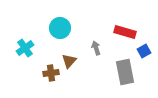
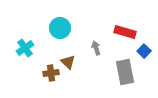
blue square: rotated 16 degrees counterclockwise
brown triangle: moved 1 px left, 1 px down; rotated 28 degrees counterclockwise
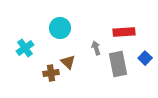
red rectangle: moved 1 px left; rotated 20 degrees counterclockwise
blue square: moved 1 px right, 7 px down
gray rectangle: moved 7 px left, 8 px up
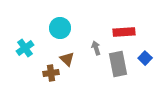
brown triangle: moved 1 px left, 3 px up
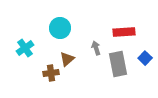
brown triangle: rotated 35 degrees clockwise
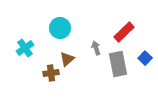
red rectangle: rotated 40 degrees counterclockwise
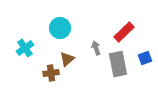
blue square: rotated 24 degrees clockwise
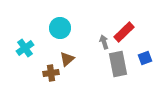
gray arrow: moved 8 px right, 6 px up
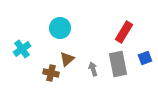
red rectangle: rotated 15 degrees counterclockwise
gray arrow: moved 11 px left, 27 px down
cyan cross: moved 3 px left, 1 px down
brown cross: rotated 21 degrees clockwise
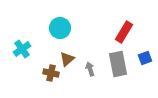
gray arrow: moved 3 px left
